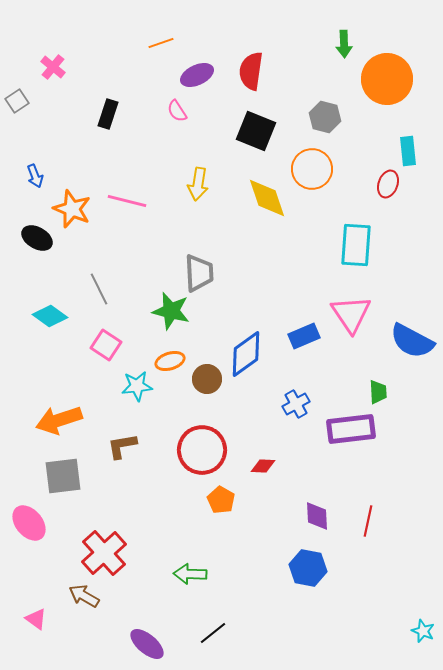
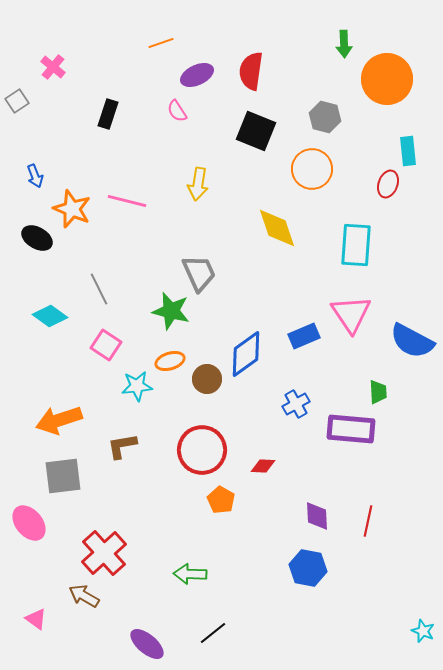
yellow diamond at (267, 198): moved 10 px right, 30 px down
gray trapezoid at (199, 273): rotated 21 degrees counterclockwise
purple rectangle at (351, 429): rotated 12 degrees clockwise
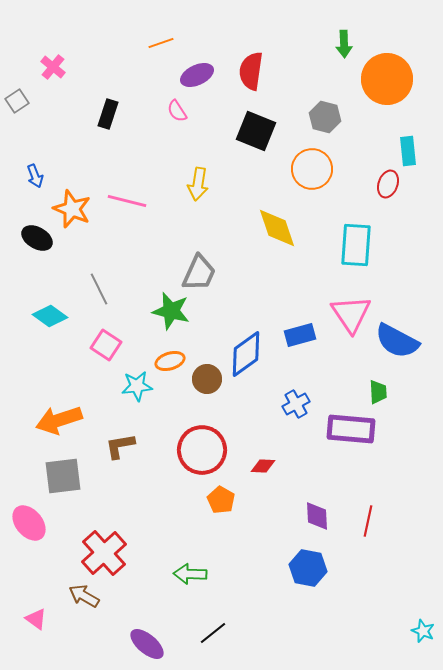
gray trapezoid at (199, 273): rotated 48 degrees clockwise
blue rectangle at (304, 336): moved 4 px left, 1 px up; rotated 8 degrees clockwise
blue semicircle at (412, 341): moved 15 px left
brown L-shape at (122, 446): moved 2 px left
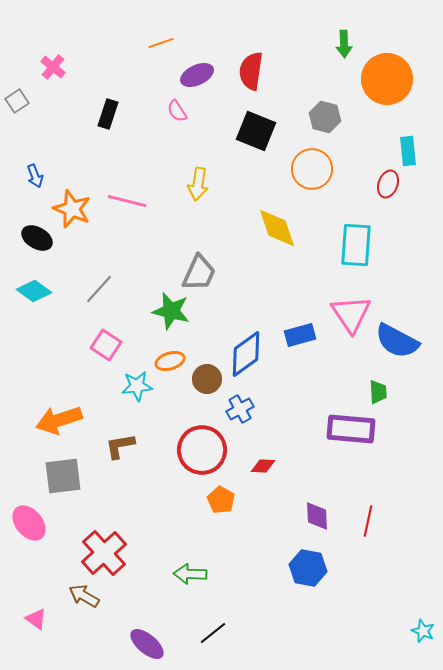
gray line at (99, 289): rotated 68 degrees clockwise
cyan diamond at (50, 316): moved 16 px left, 25 px up
blue cross at (296, 404): moved 56 px left, 5 px down
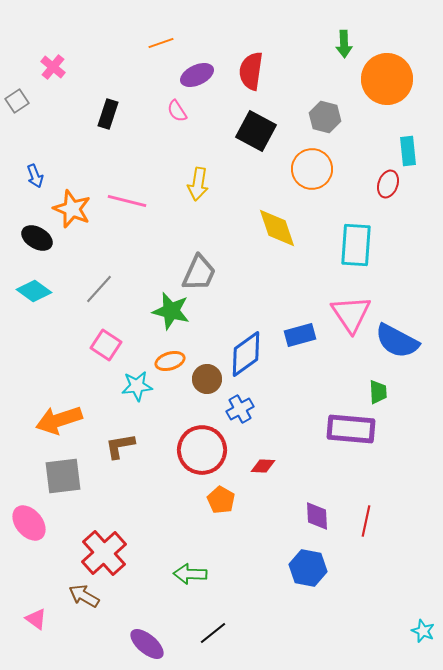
black square at (256, 131): rotated 6 degrees clockwise
red line at (368, 521): moved 2 px left
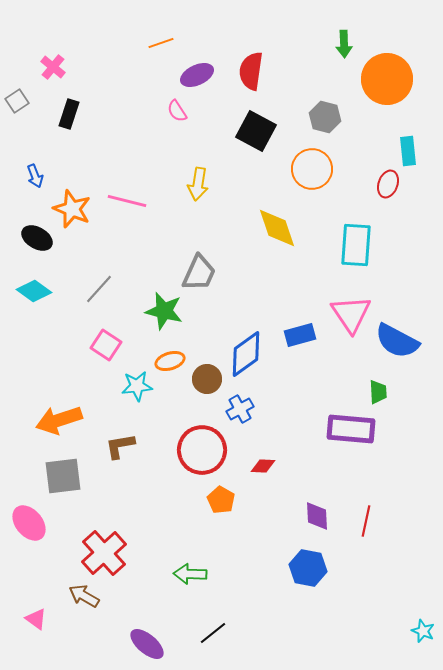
black rectangle at (108, 114): moved 39 px left
green star at (171, 311): moved 7 px left
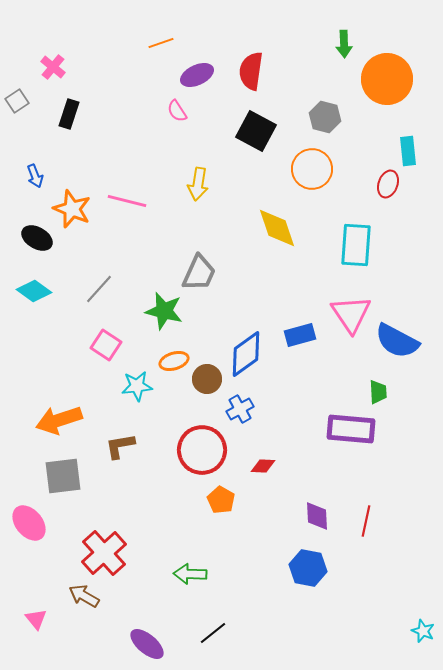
orange ellipse at (170, 361): moved 4 px right
pink triangle at (36, 619): rotated 15 degrees clockwise
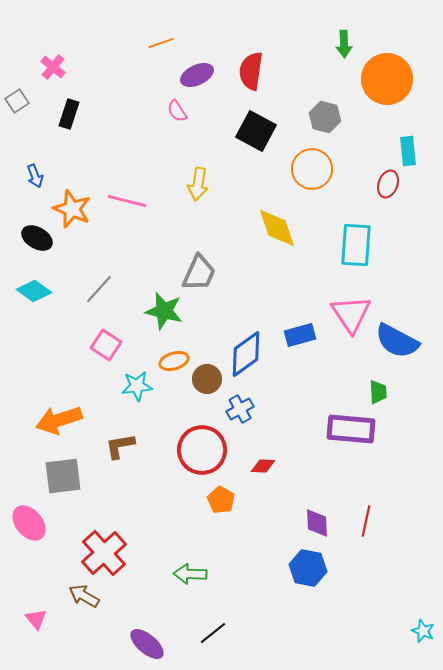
purple diamond at (317, 516): moved 7 px down
